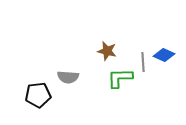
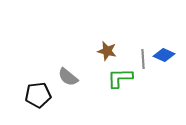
gray line: moved 3 px up
gray semicircle: rotated 35 degrees clockwise
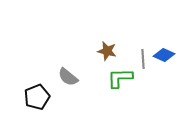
black pentagon: moved 1 px left, 2 px down; rotated 15 degrees counterclockwise
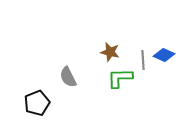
brown star: moved 3 px right, 1 px down
gray line: moved 1 px down
gray semicircle: rotated 25 degrees clockwise
black pentagon: moved 6 px down
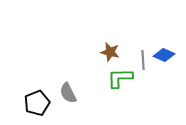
gray semicircle: moved 16 px down
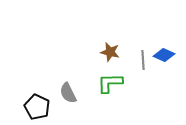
green L-shape: moved 10 px left, 5 px down
black pentagon: moved 4 px down; rotated 25 degrees counterclockwise
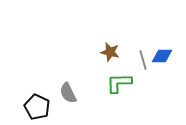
blue diamond: moved 2 px left, 1 px down; rotated 25 degrees counterclockwise
gray line: rotated 12 degrees counterclockwise
green L-shape: moved 9 px right
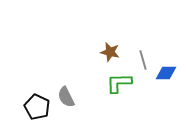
blue diamond: moved 4 px right, 17 px down
gray semicircle: moved 2 px left, 4 px down
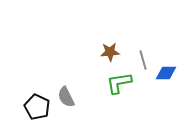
brown star: rotated 18 degrees counterclockwise
green L-shape: rotated 8 degrees counterclockwise
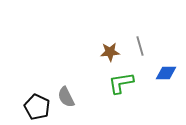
gray line: moved 3 px left, 14 px up
green L-shape: moved 2 px right
